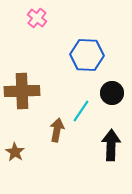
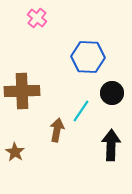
blue hexagon: moved 1 px right, 2 px down
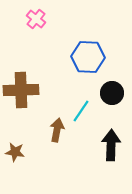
pink cross: moved 1 px left, 1 px down
brown cross: moved 1 px left, 1 px up
brown star: rotated 24 degrees counterclockwise
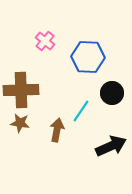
pink cross: moved 9 px right, 22 px down
black arrow: moved 1 px down; rotated 64 degrees clockwise
brown star: moved 5 px right, 29 px up
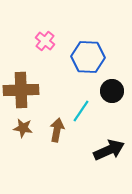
black circle: moved 2 px up
brown star: moved 3 px right, 5 px down
black arrow: moved 2 px left, 4 px down
